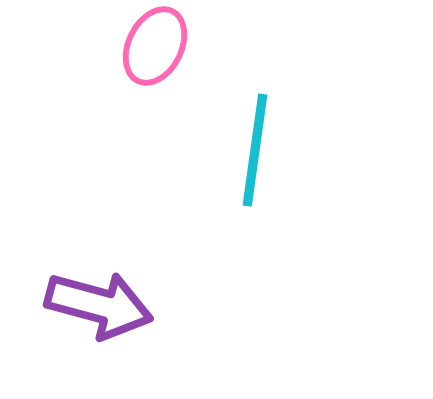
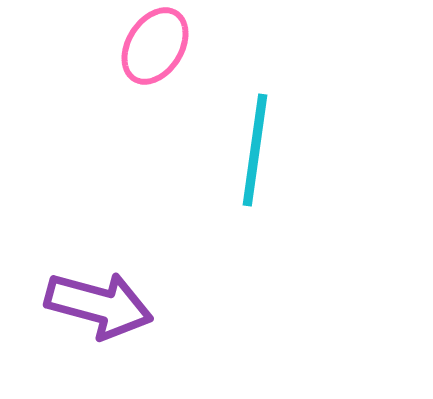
pink ellipse: rotated 6 degrees clockwise
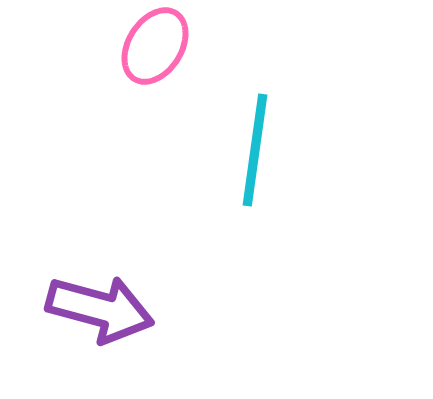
purple arrow: moved 1 px right, 4 px down
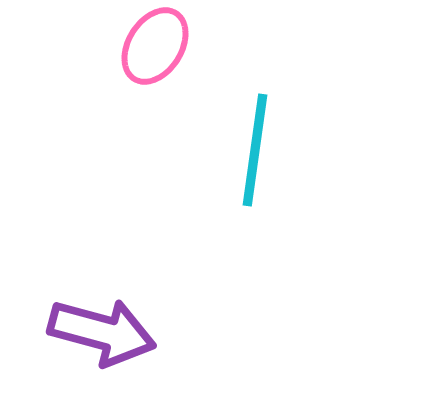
purple arrow: moved 2 px right, 23 px down
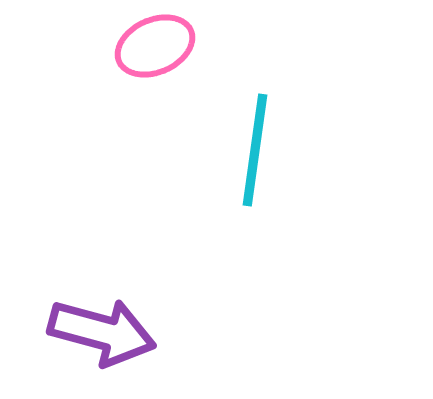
pink ellipse: rotated 34 degrees clockwise
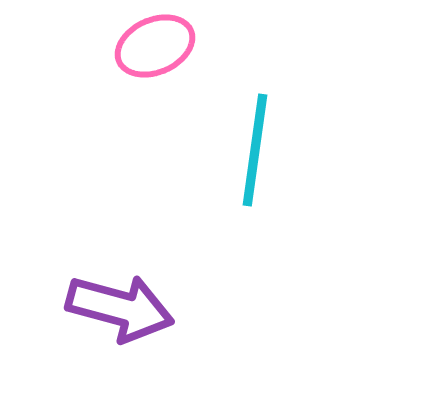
purple arrow: moved 18 px right, 24 px up
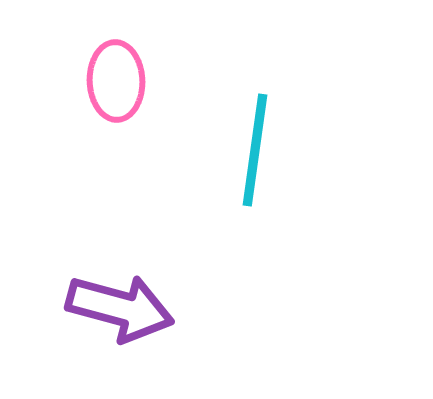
pink ellipse: moved 39 px left, 35 px down; rotated 68 degrees counterclockwise
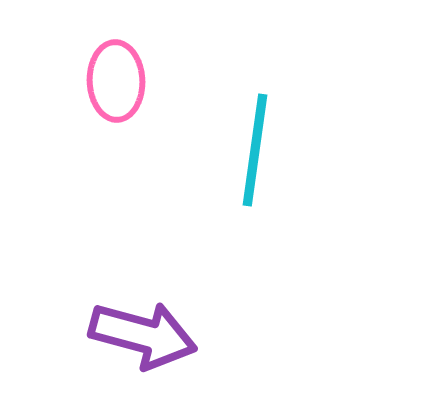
purple arrow: moved 23 px right, 27 px down
